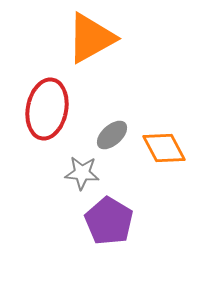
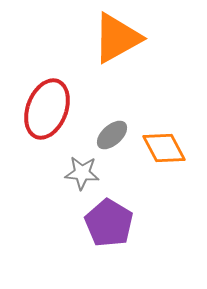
orange triangle: moved 26 px right
red ellipse: rotated 10 degrees clockwise
purple pentagon: moved 2 px down
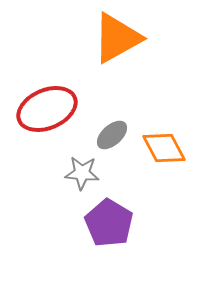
red ellipse: rotated 46 degrees clockwise
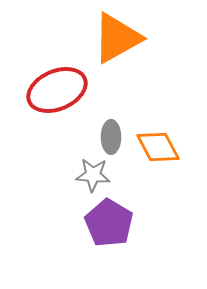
red ellipse: moved 10 px right, 19 px up
gray ellipse: moved 1 px left, 2 px down; rotated 48 degrees counterclockwise
orange diamond: moved 6 px left, 1 px up
gray star: moved 11 px right, 2 px down
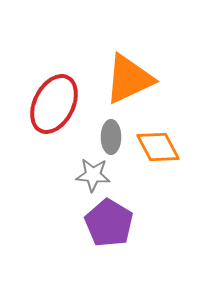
orange triangle: moved 12 px right, 41 px down; rotated 4 degrees clockwise
red ellipse: moved 3 px left, 14 px down; rotated 40 degrees counterclockwise
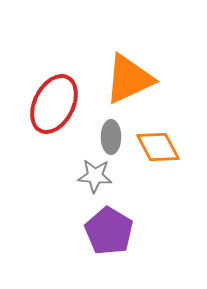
gray star: moved 2 px right, 1 px down
purple pentagon: moved 8 px down
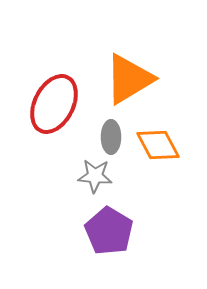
orange triangle: rotated 6 degrees counterclockwise
orange diamond: moved 2 px up
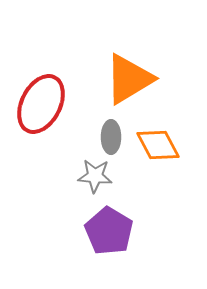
red ellipse: moved 13 px left
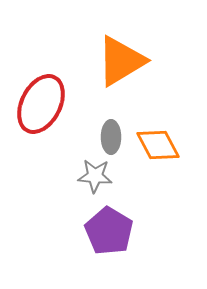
orange triangle: moved 8 px left, 18 px up
